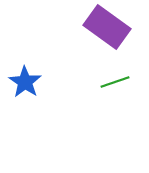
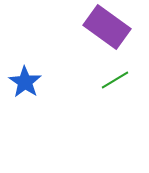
green line: moved 2 px up; rotated 12 degrees counterclockwise
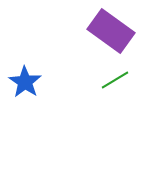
purple rectangle: moved 4 px right, 4 px down
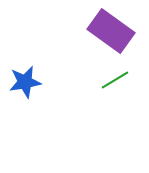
blue star: rotated 28 degrees clockwise
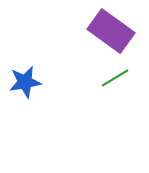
green line: moved 2 px up
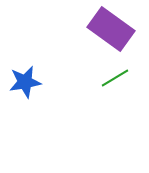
purple rectangle: moved 2 px up
